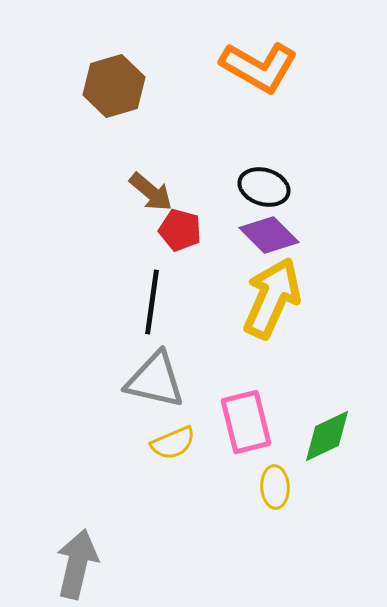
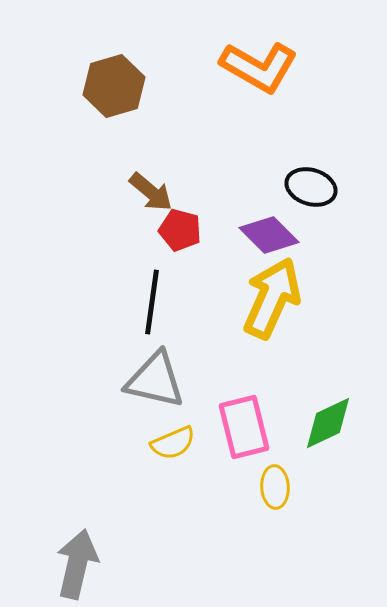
black ellipse: moved 47 px right
pink rectangle: moved 2 px left, 5 px down
green diamond: moved 1 px right, 13 px up
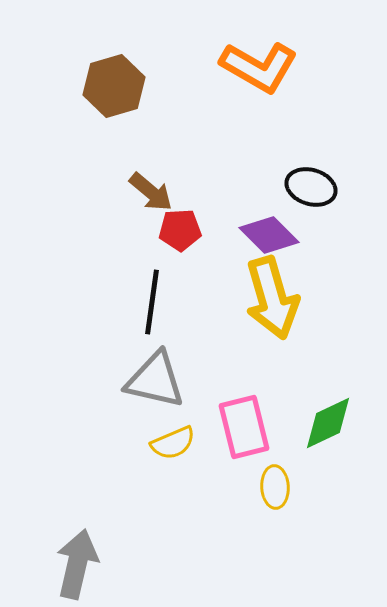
red pentagon: rotated 18 degrees counterclockwise
yellow arrow: rotated 140 degrees clockwise
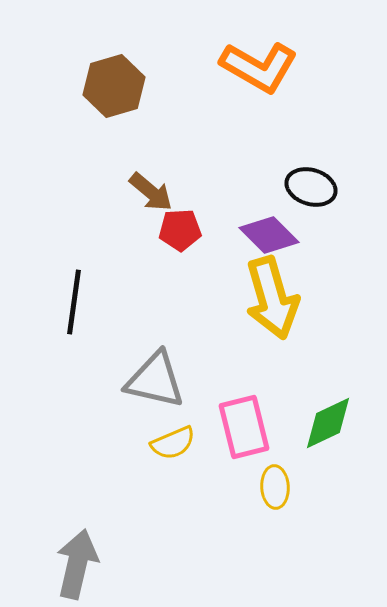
black line: moved 78 px left
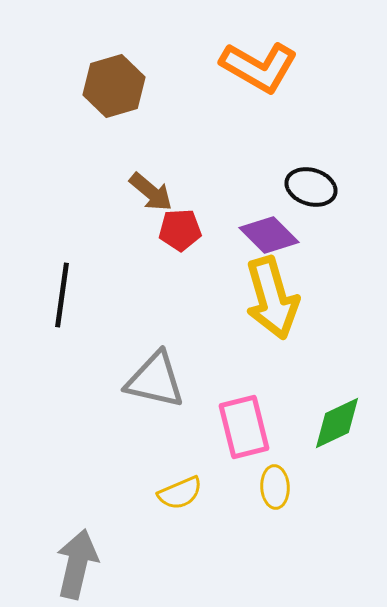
black line: moved 12 px left, 7 px up
green diamond: moved 9 px right
yellow semicircle: moved 7 px right, 50 px down
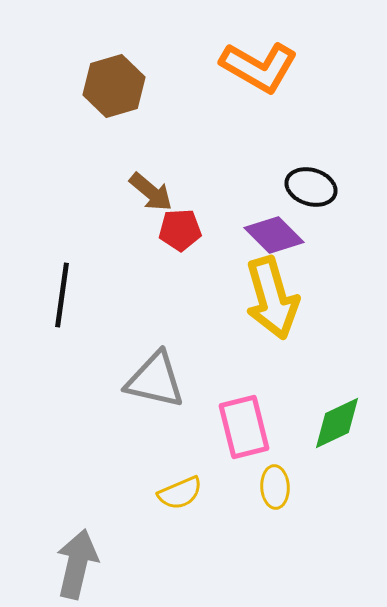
purple diamond: moved 5 px right
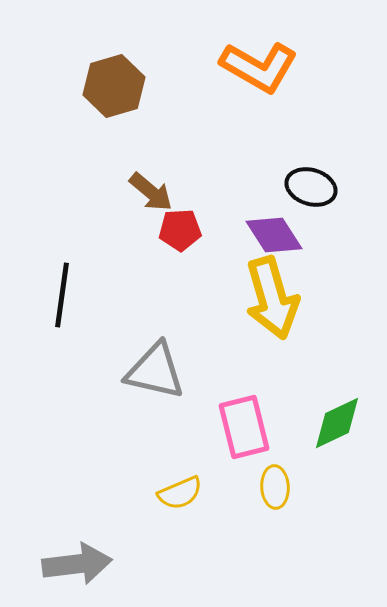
purple diamond: rotated 12 degrees clockwise
gray triangle: moved 9 px up
gray arrow: rotated 70 degrees clockwise
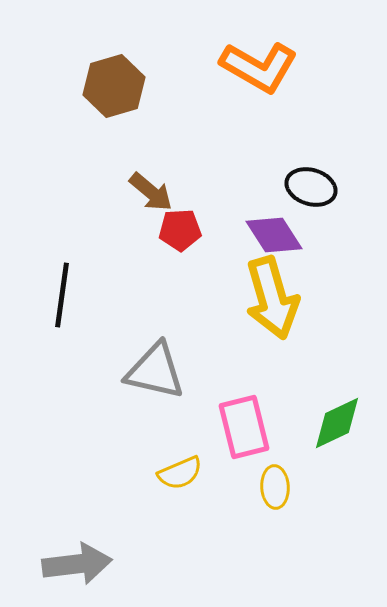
yellow semicircle: moved 20 px up
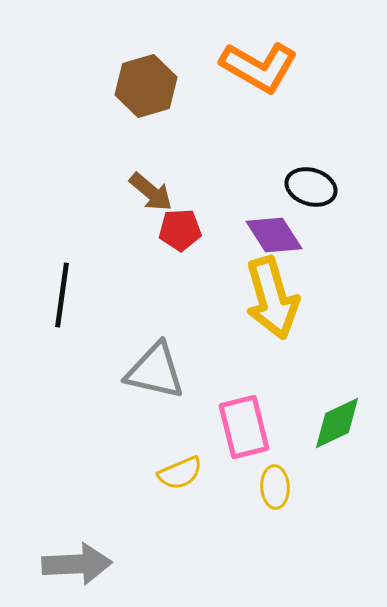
brown hexagon: moved 32 px right
gray arrow: rotated 4 degrees clockwise
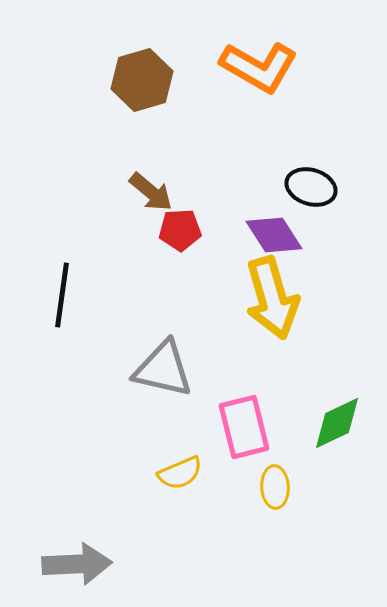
brown hexagon: moved 4 px left, 6 px up
gray triangle: moved 8 px right, 2 px up
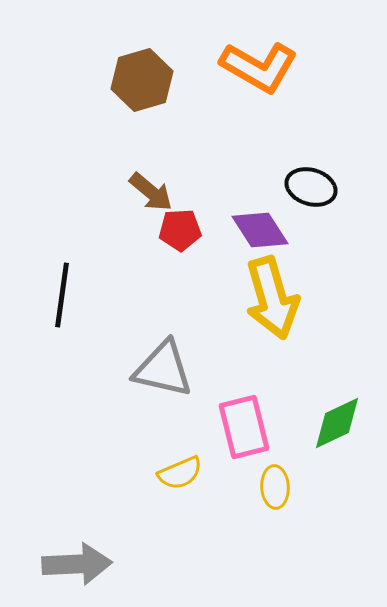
purple diamond: moved 14 px left, 5 px up
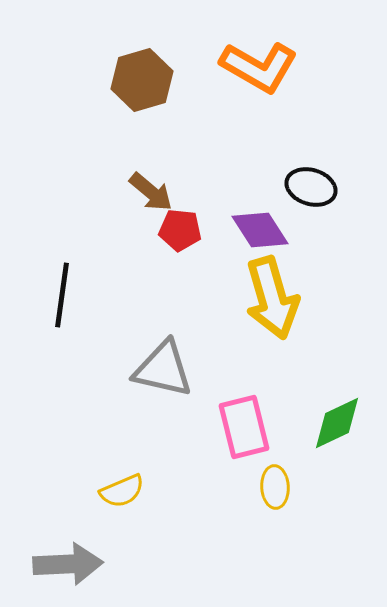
red pentagon: rotated 9 degrees clockwise
yellow semicircle: moved 58 px left, 18 px down
gray arrow: moved 9 px left
